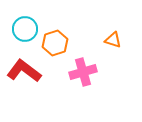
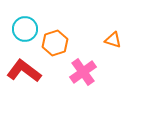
pink cross: rotated 20 degrees counterclockwise
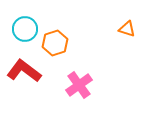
orange triangle: moved 14 px right, 11 px up
pink cross: moved 4 px left, 13 px down
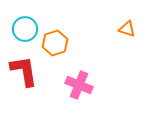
red L-shape: rotated 44 degrees clockwise
pink cross: rotated 32 degrees counterclockwise
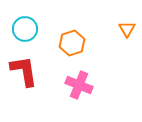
orange triangle: rotated 42 degrees clockwise
orange hexagon: moved 17 px right
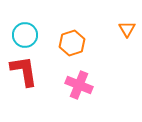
cyan circle: moved 6 px down
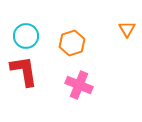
cyan circle: moved 1 px right, 1 px down
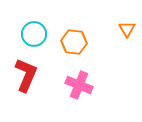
cyan circle: moved 8 px right, 2 px up
orange hexagon: moved 2 px right, 1 px up; rotated 25 degrees clockwise
red L-shape: moved 2 px right, 4 px down; rotated 32 degrees clockwise
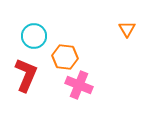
cyan circle: moved 2 px down
orange hexagon: moved 9 px left, 15 px down
